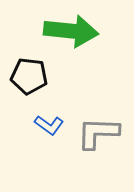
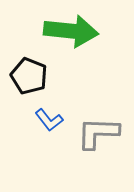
black pentagon: rotated 15 degrees clockwise
blue L-shape: moved 5 px up; rotated 16 degrees clockwise
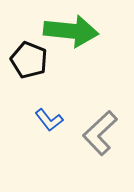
black pentagon: moved 16 px up
gray L-shape: moved 2 px right; rotated 45 degrees counterclockwise
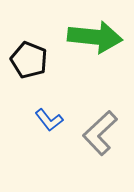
green arrow: moved 24 px right, 6 px down
